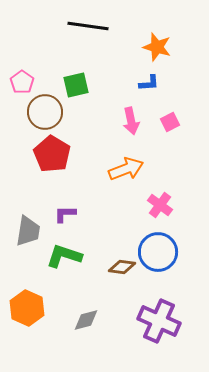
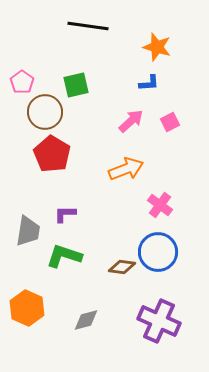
pink arrow: rotated 120 degrees counterclockwise
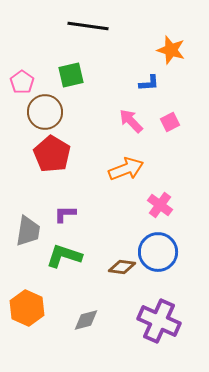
orange star: moved 14 px right, 3 px down
green square: moved 5 px left, 10 px up
pink arrow: rotated 92 degrees counterclockwise
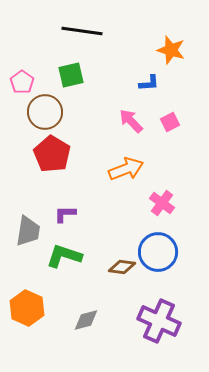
black line: moved 6 px left, 5 px down
pink cross: moved 2 px right, 2 px up
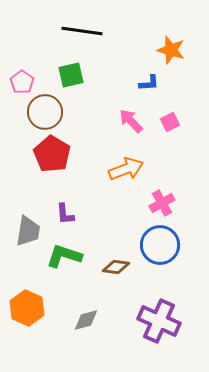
pink cross: rotated 25 degrees clockwise
purple L-shape: rotated 95 degrees counterclockwise
blue circle: moved 2 px right, 7 px up
brown diamond: moved 6 px left
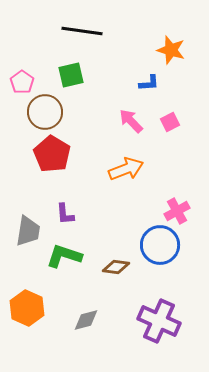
pink cross: moved 15 px right, 8 px down
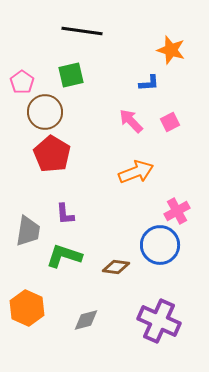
orange arrow: moved 10 px right, 3 px down
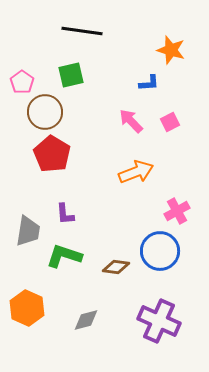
blue circle: moved 6 px down
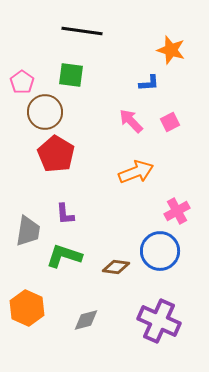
green square: rotated 20 degrees clockwise
red pentagon: moved 4 px right
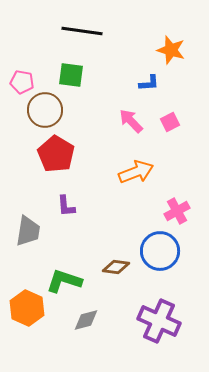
pink pentagon: rotated 25 degrees counterclockwise
brown circle: moved 2 px up
purple L-shape: moved 1 px right, 8 px up
green L-shape: moved 25 px down
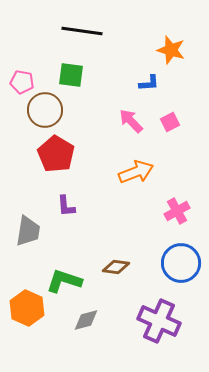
blue circle: moved 21 px right, 12 px down
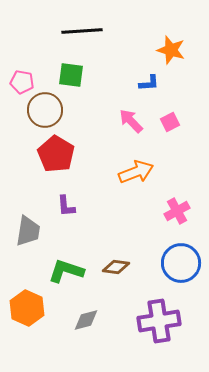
black line: rotated 12 degrees counterclockwise
green L-shape: moved 2 px right, 10 px up
purple cross: rotated 33 degrees counterclockwise
